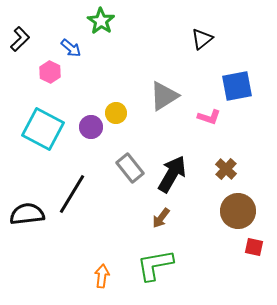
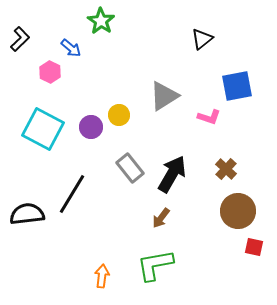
yellow circle: moved 3 px right, 2 px down
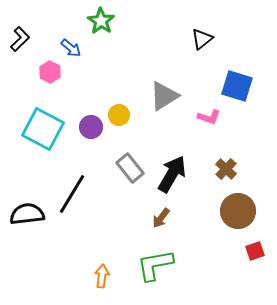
blue square: rotated 28 degrees clockwise
red square: moved 1 px right, 4 px down; rotated 30 degrees counterclockwise
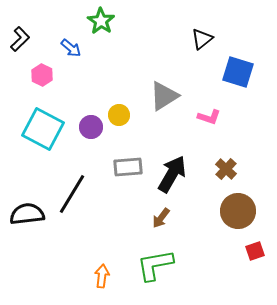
pink hexagon: moved 8 px left, 3 px down
blue square: moved 1 px right, 14 px up
gray rectangle: moved 2 px left, 1 px up; rotated 56 degrees counterclockwise
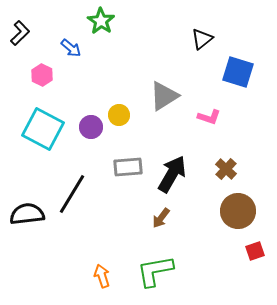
black L-shape: moved 6 px up
green L-shape: moved 6 px down
orange arrow: rotated 25 degrees counterclockwise
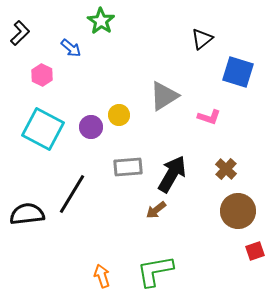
brown arrow: moved 5 px left, 8 px up; rotated 15 degrees clockwise
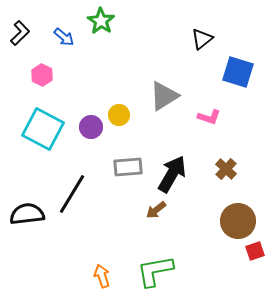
blue arrow: moved 7 px left, 11 px up
brown circle: moved 10 px down
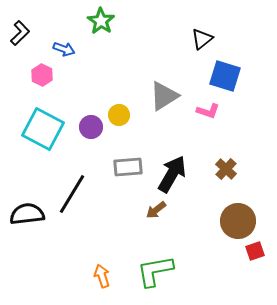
blue arrow: moved 12 px down; rotated 20 degrees counterclockwise
blue square: moved 13 px left, 4 px down
pink L-shape: moved 1 px left, 6 px up
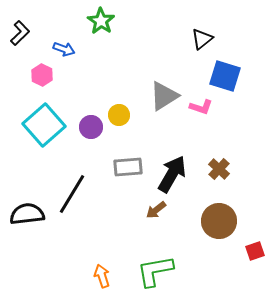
pink L-shape: moved 7 px left, 4 px up
cyan square: moved 1 px right, 4 px up; rotated 21 degrees clockwise
brown cross: moved 7 px left
brown circle: moved 19 px left
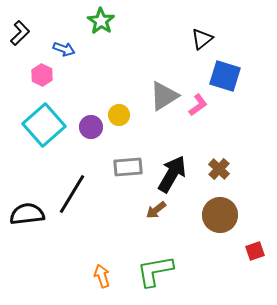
pink L-shape: moved 3 px left, 2 px up; rotated 55 degrees counterclockwise
brown circle: moved 1 px right, 6 px up
